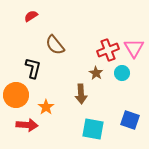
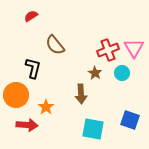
brown star: moved 1 px left
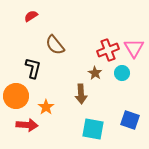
orange circle: moved 1 px down
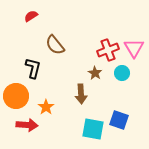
blue square: moved 11 px left
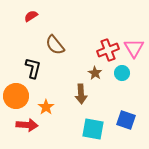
blue square: moved 7 px right
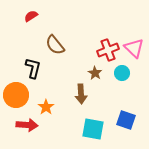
pink triangle: rotated 15 degrees counterclockwise
orange circle: moved 1 px up
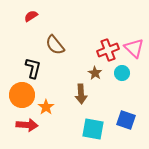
orange circle: moved 6 px right
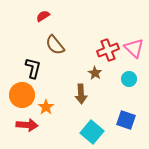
red semicircle: moved 12 px right
cyan circle: moved 7 px right, 6 px down
cyan square: moved 1 px left, 3 px down; rotated 30 degrees clockwise
